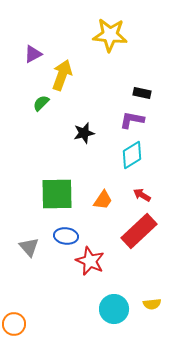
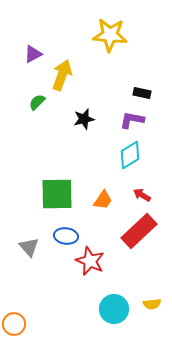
green semicircle: moved 4 px left, 1 px up
black star: moved 14 px up
cyan diamond: moved 2 px left
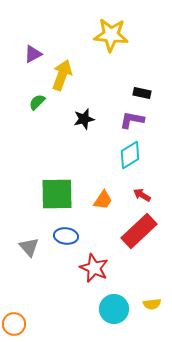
yellow star: moved 1 px right
red star: moved 4 px right, 7 px down
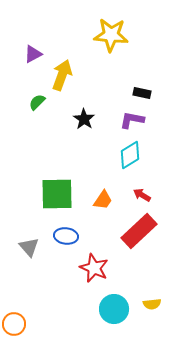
black star: rotated 25 degrees counterclockwise
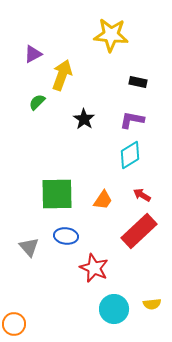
black rectangle: moved 4 px left, 11 px up
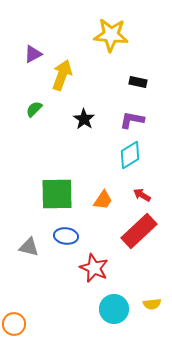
green semicircle: moved 3 px left, 7 px down
gray triangle: rotated 35 degrees counterclockwise
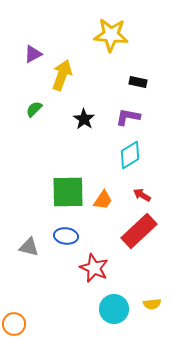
purple L-shape: moved 4 px left, 3 px up
green square: moved 11 px right, 2 px up
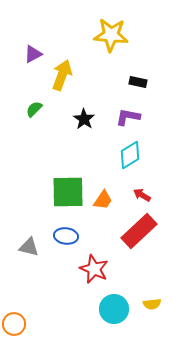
red star: moved 1 px down
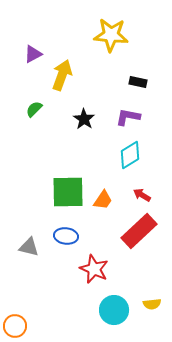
cyan circle: moved 1 px down
orange circle: moved 1 px right, 2 px down
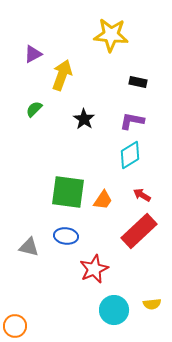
purple L-shape: moved 4 px right, 4 px down
green square: rotated 9 degrees clockwise
red star: rotated 24 degrees clockwise
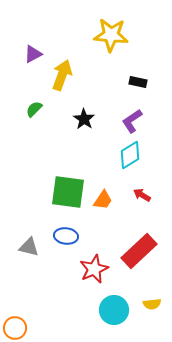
purple L-shape: rotated 45 degrees counterclockwise
red rectangle: moved 20 px down
orange circle: moved 2 px down
